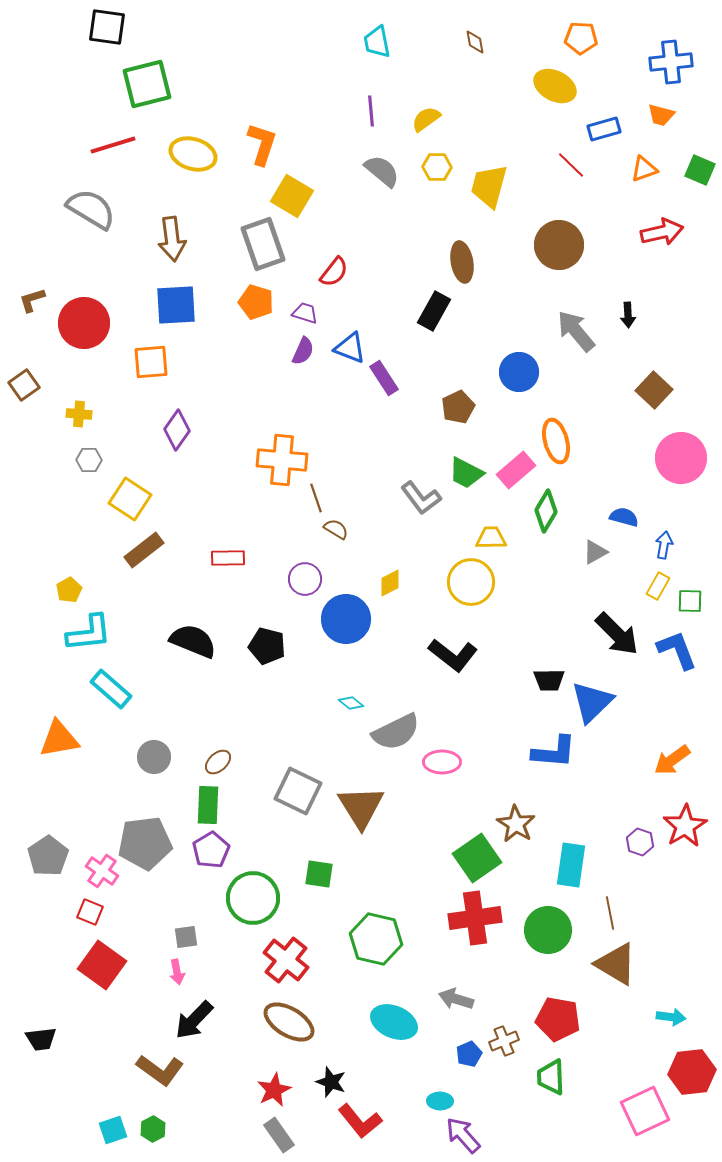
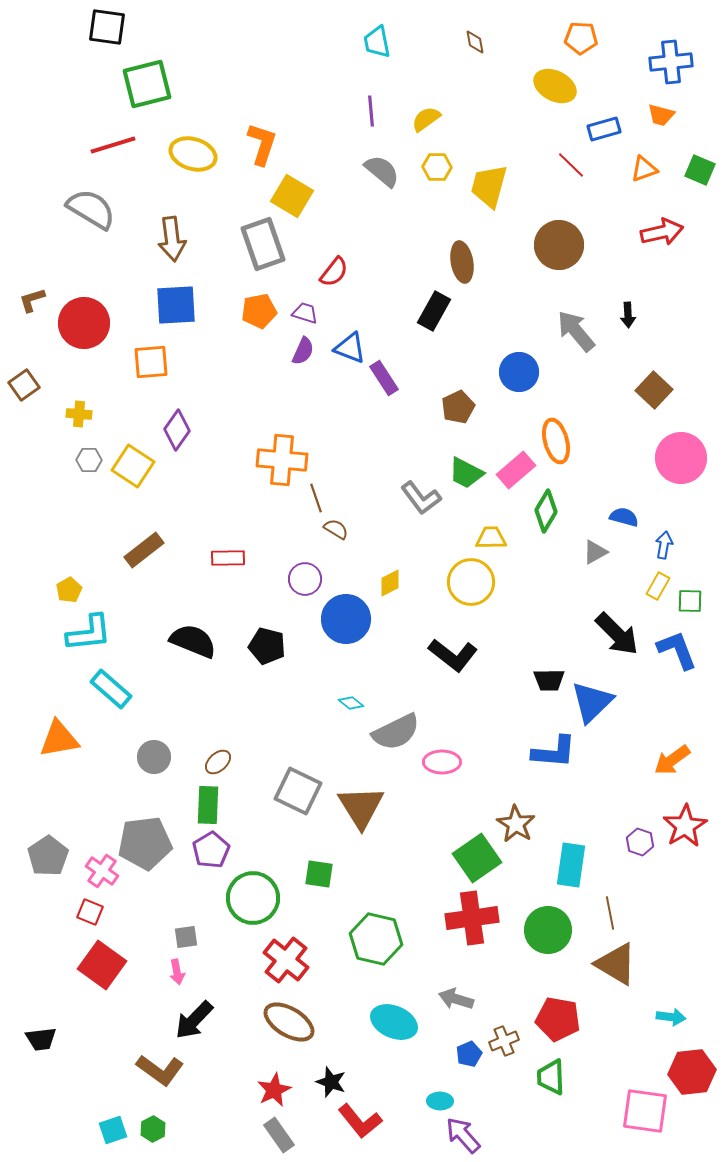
orange pentagon at (256, 302): moved 3 px right, 9 px down; rotated 28 degrees counterclockwise
yellow square at (130, 499): moved 3 px right, 33 px up
red cross at (475, 918): moved 3 px left
pink square at (645, 1111): rotated 33 degrees clockwise
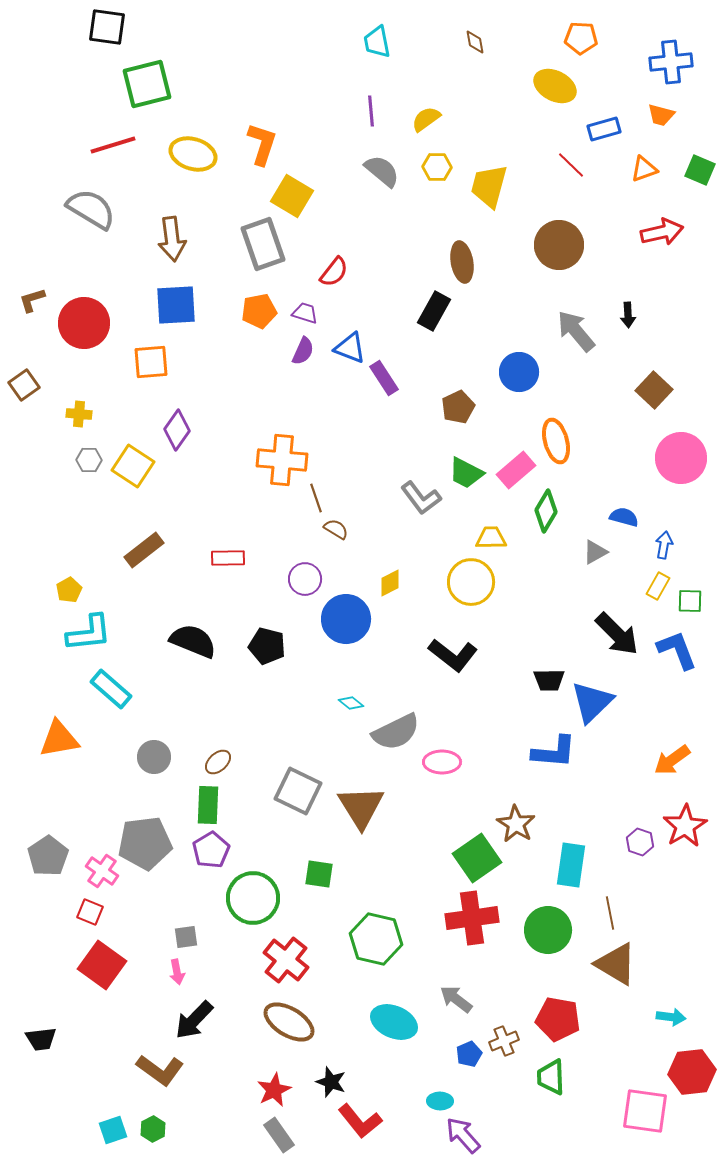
gray arrow at (456, 999): rotated 20 degrees clockwise
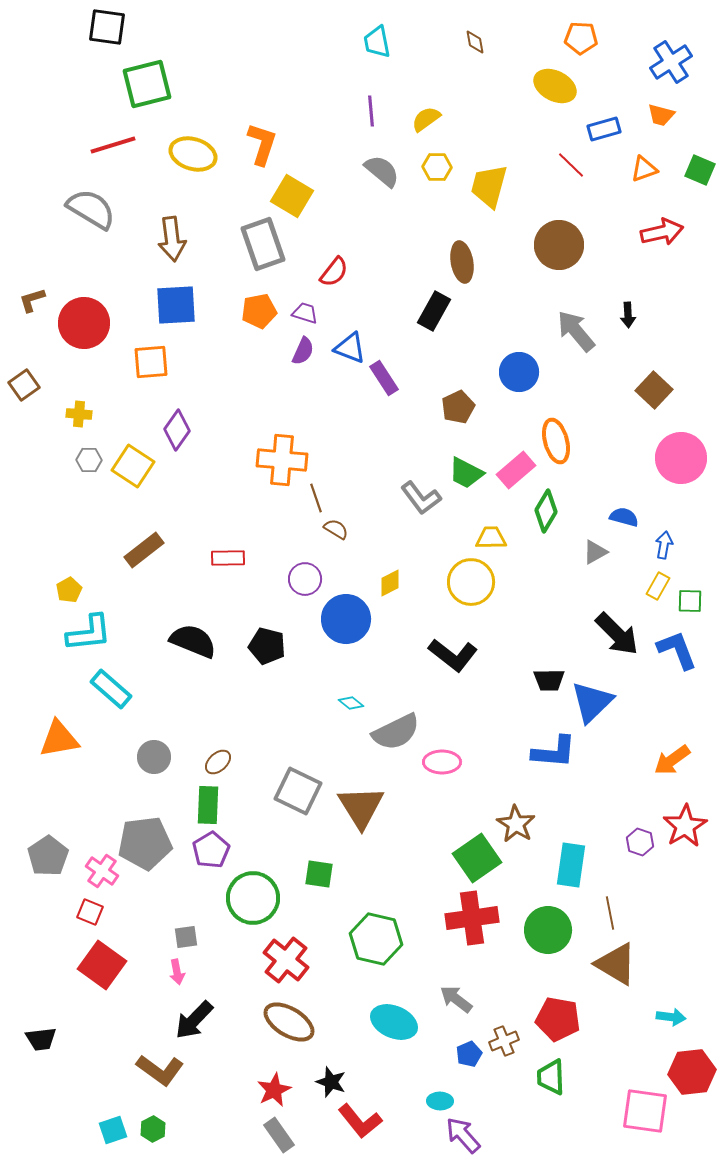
blue cross at (671, 62): rotated 27 degrees counterclockwise
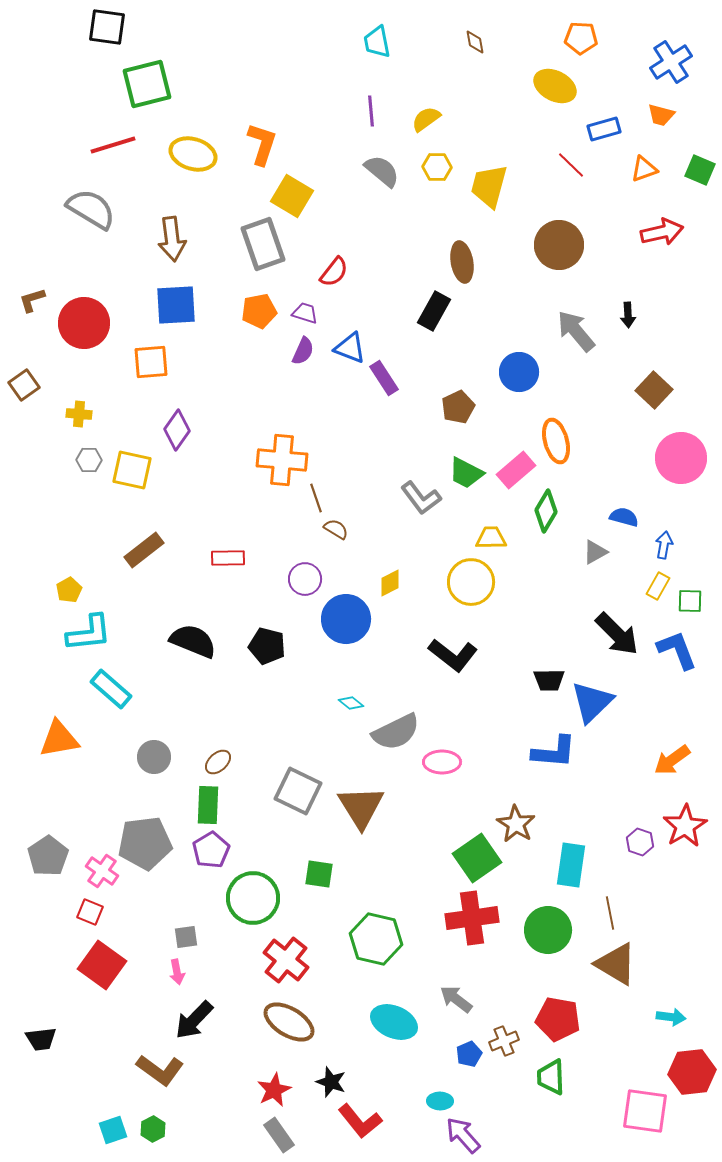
yellow square at (133, 466): moved 1 px left, 4 px down; rotated 21 degrees counterclockwise
